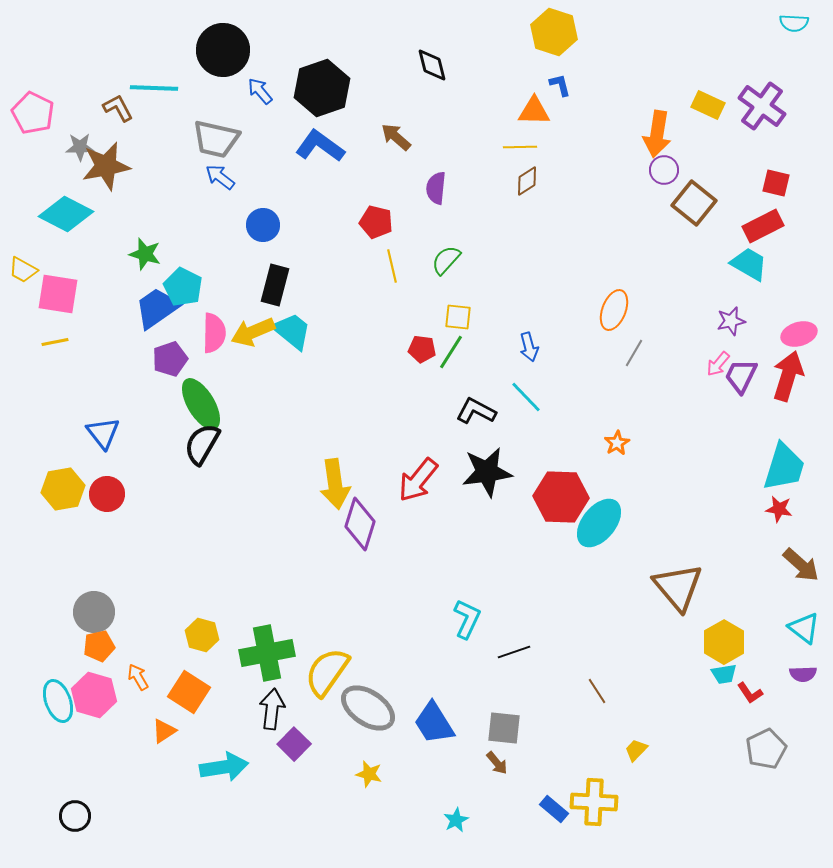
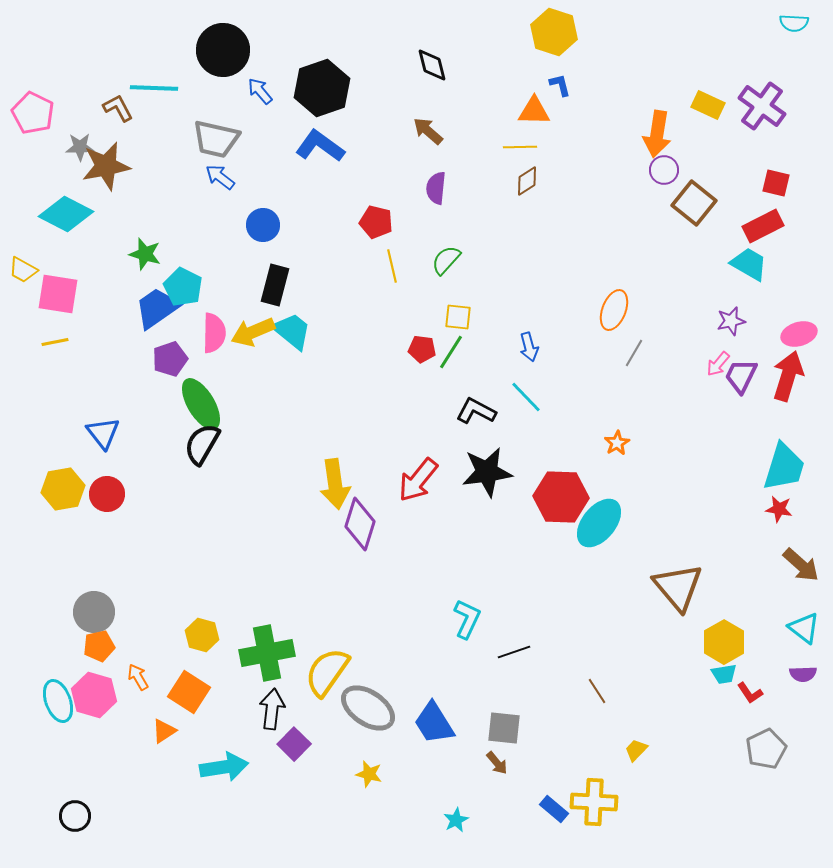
brown arrow at (396, 137): moved 32 px right, 6 px up
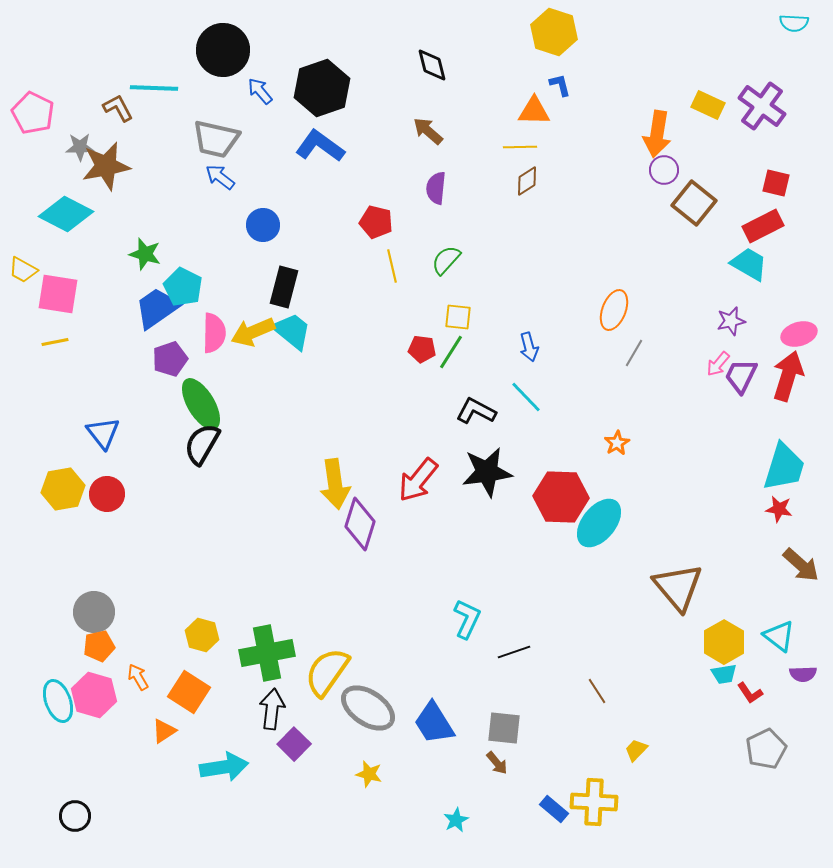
black rectangle at (275, 285): moved 9 px right, 2 px down
cyan triangle at (804, 628): moved 25 px left, 8 px down
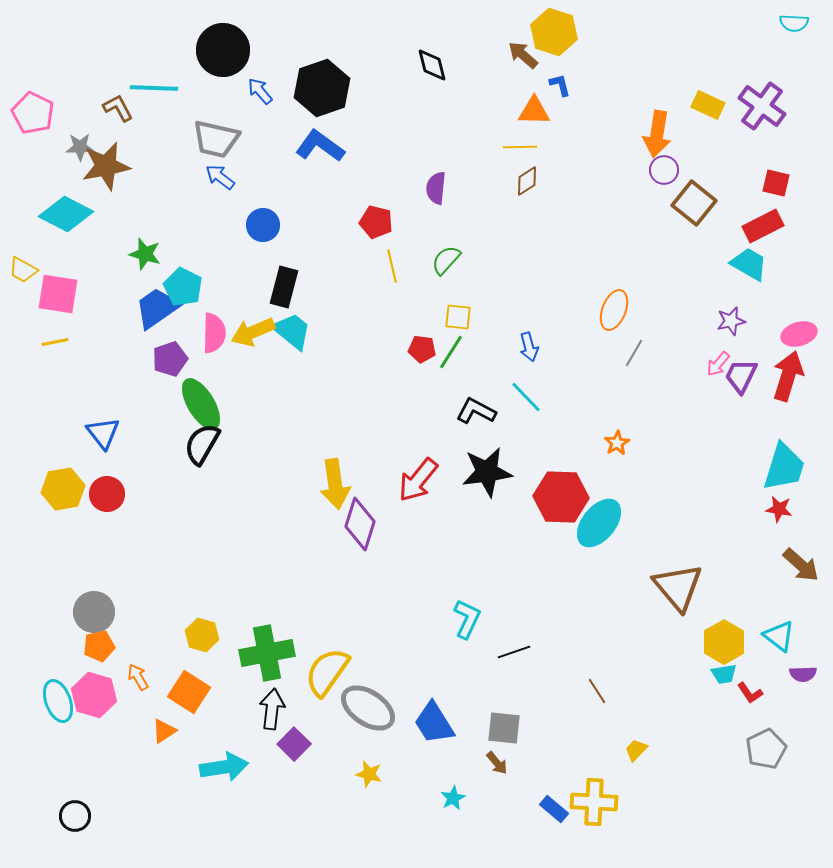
brown arrow at (428, 131): moved 95 px right, 76 px up
cyan star at (456, 820): moved 3 px left, 22 px up
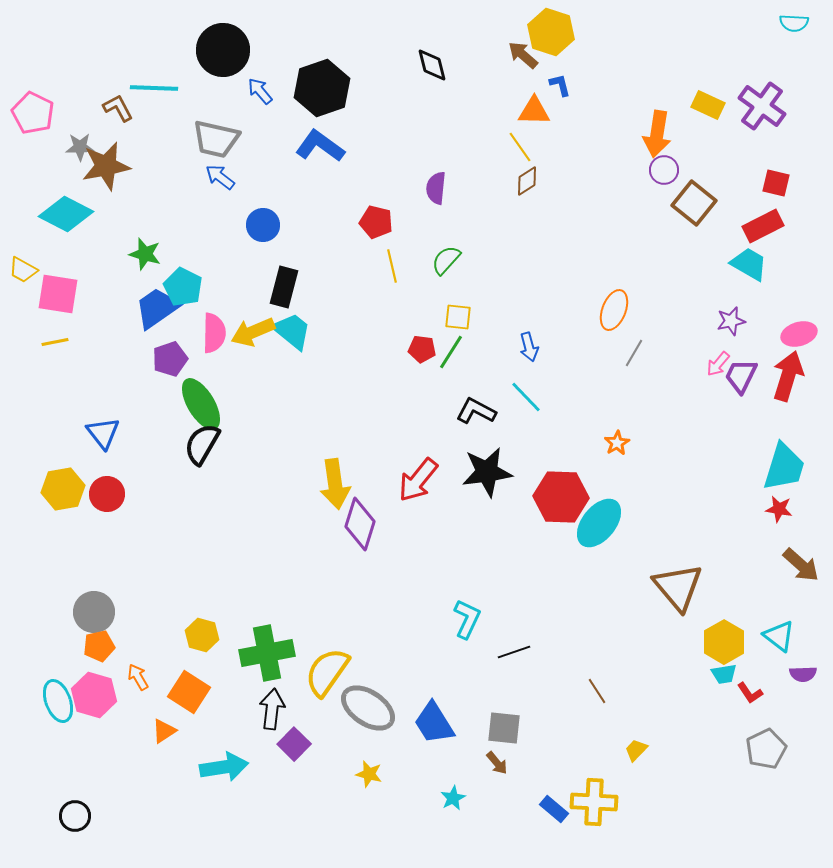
yellow hexagon at (554, 32): moved 3 px left
yellow line at (520, 147): rotated 56 degrees clockwise
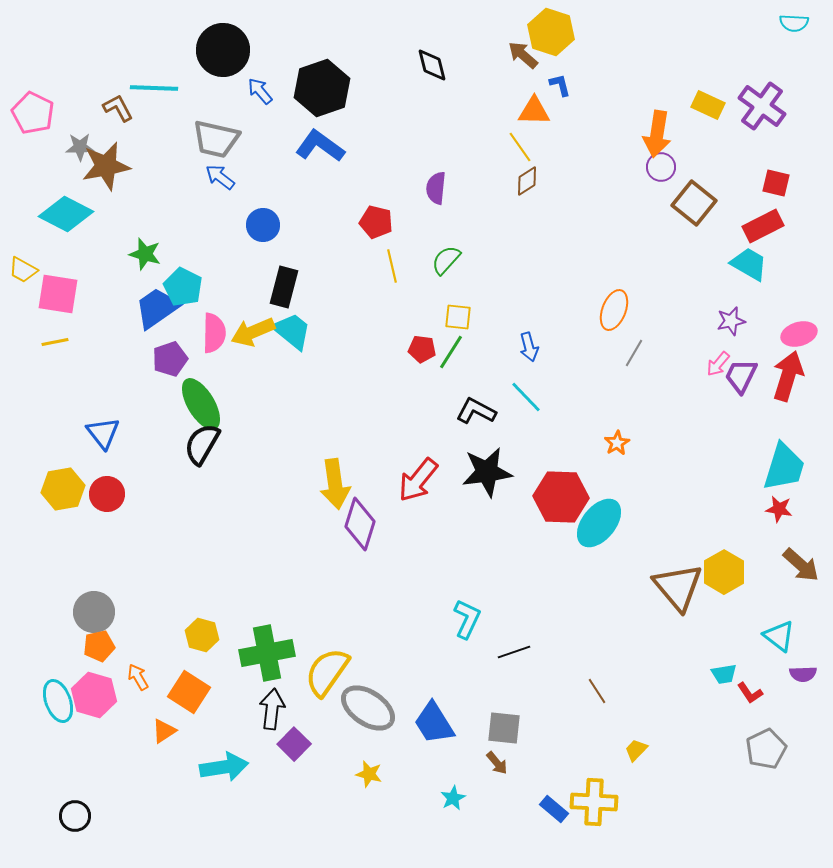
purple circle at (664, 170): moved 3 px left, 3 px up
yellow hexagon at (724, 642): moved 70 px up
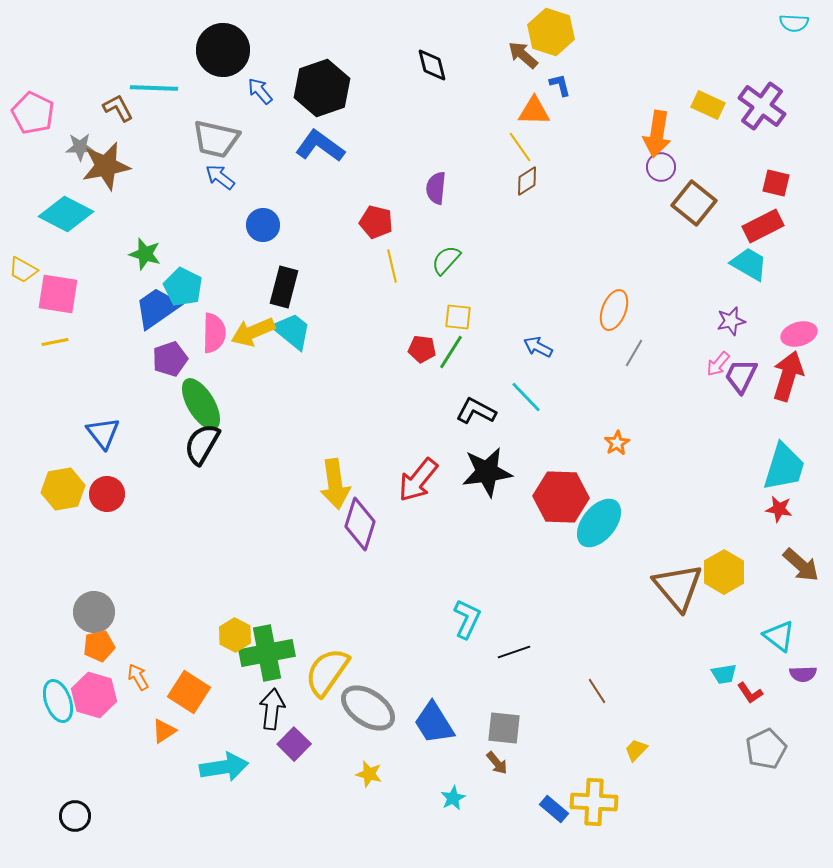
blue arrow at (529, 347): moved 9 px right; rotated 132 degrees clockwise
yellow hexagon at (202, 635): moved 33 px right; rotated 12 degrees clockwise
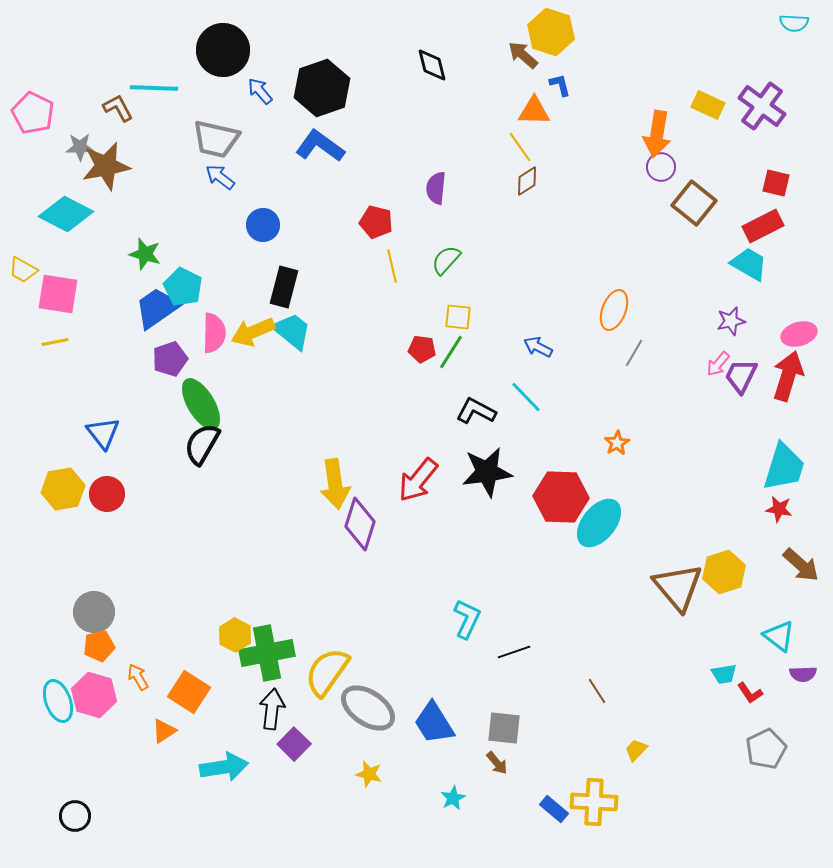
yellow hexagon at (724, 572): rotated 12 degrees clockwise
